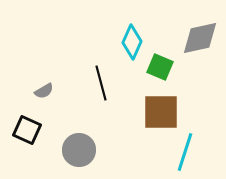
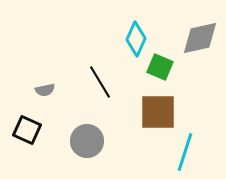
cyan diamond: moved 4 px right, 3 px up
black line: moved 1 px left, 1 px up; rotated 16 degrees counterclockwise
gray semicircle: moved 1 px right, 1 px up; rotated 18 degrees clockwise
brown square: moved 3 px left
gray circle: moved 8 px right, 9 px up
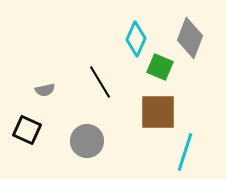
gray diamond: moved 10 px left; rotated 57 degrees counterclockwise
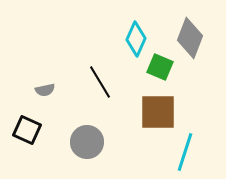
gray circle: moved 1 px down
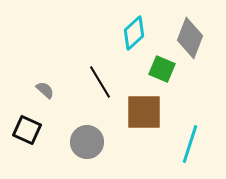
cyan diamond: moved 2 px left, 6 px up; rotated 24 degrees clockwise
green square: moved 2 px right, 2 px down
gray semicircle: rotated 126 degrees counterclockwise
brown square: moved 14 px left
cyan line: moved 5 px right, 8 px up
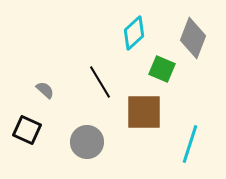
gray diamond: moved 3 px right
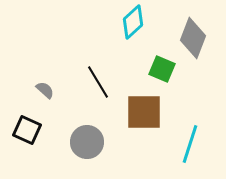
cyan diamond: moved 1 px left, 11 px up
black line: moved 2 px left
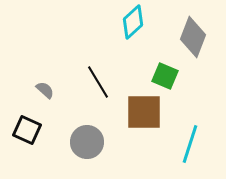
gray diamond: moved 1 px up
green square: moved 3 px right, 7 px down
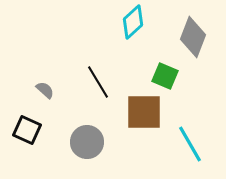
cyan line: rotated 48 degrees counterclockwise
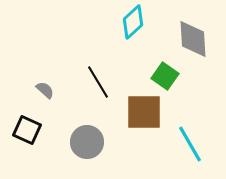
gray diamond: moved 2 px down; rotated 24 degrees counterclockwise
green square: rotated 12 degrees clockwise
